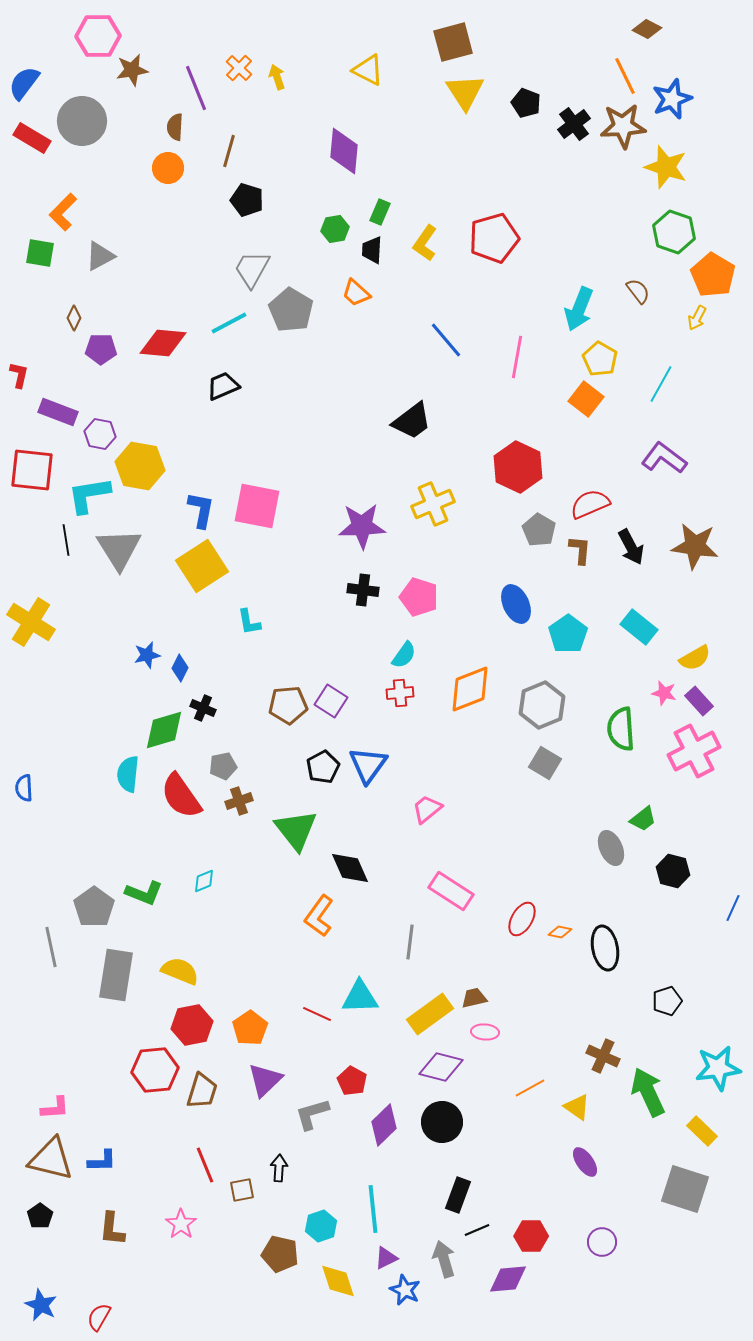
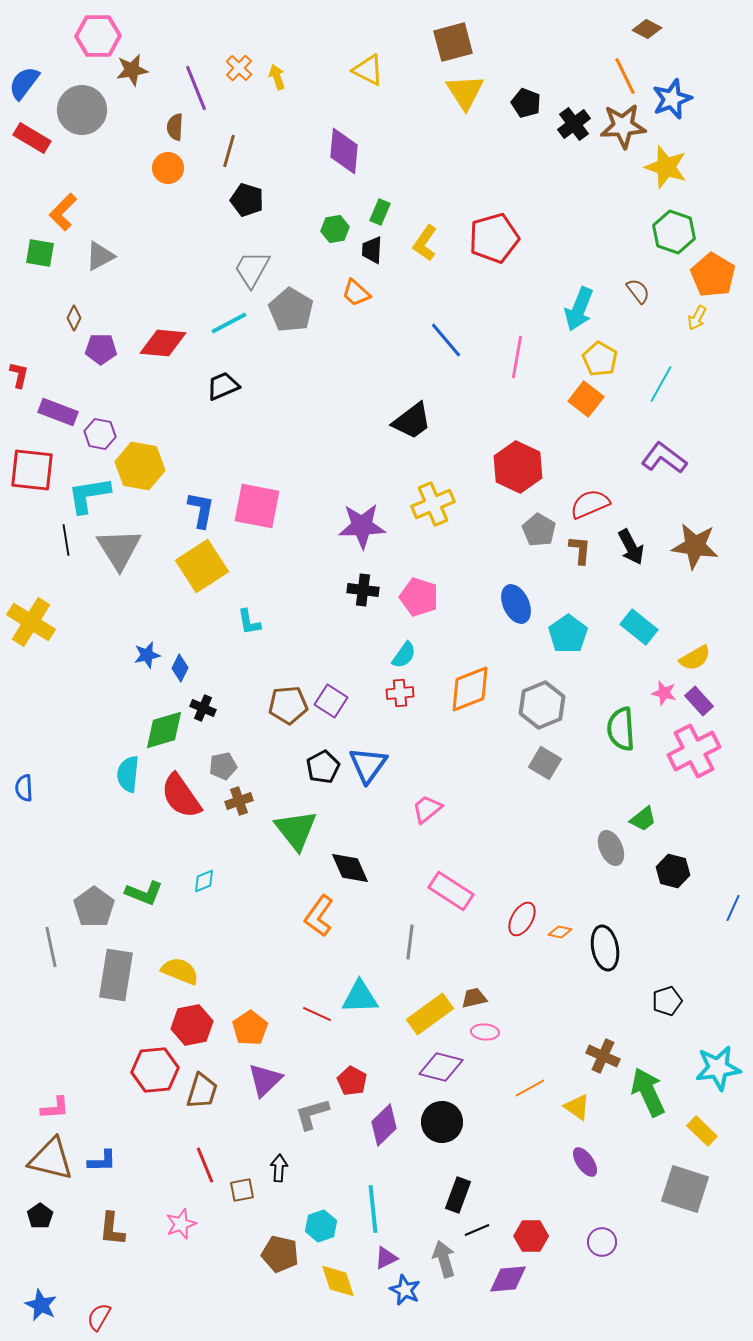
gray circle at (82, 121): moved 11 px up
pink star at (181, 1224): rotated 16 degrees clockwise
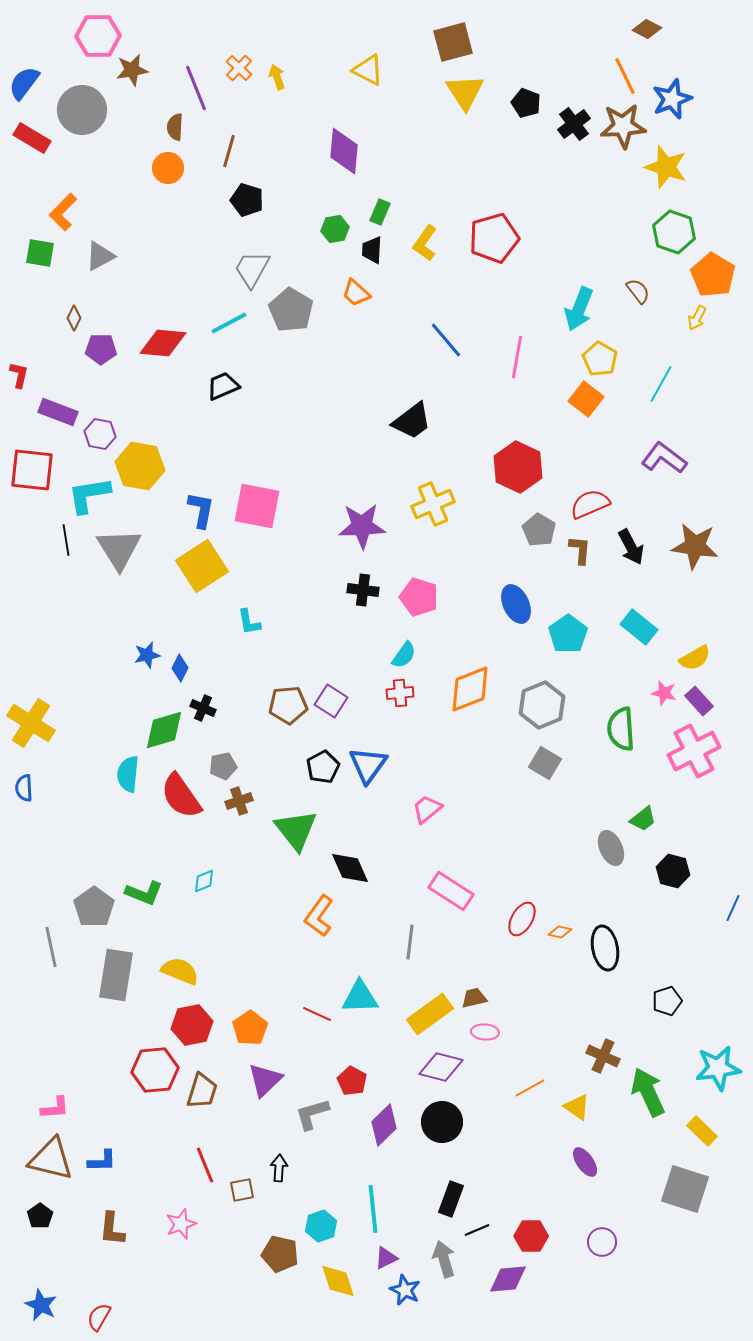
yellow cross at (31, 622): moved 101 px down
black rectangle at (458, 1195): moved 7 px left, 4 px down
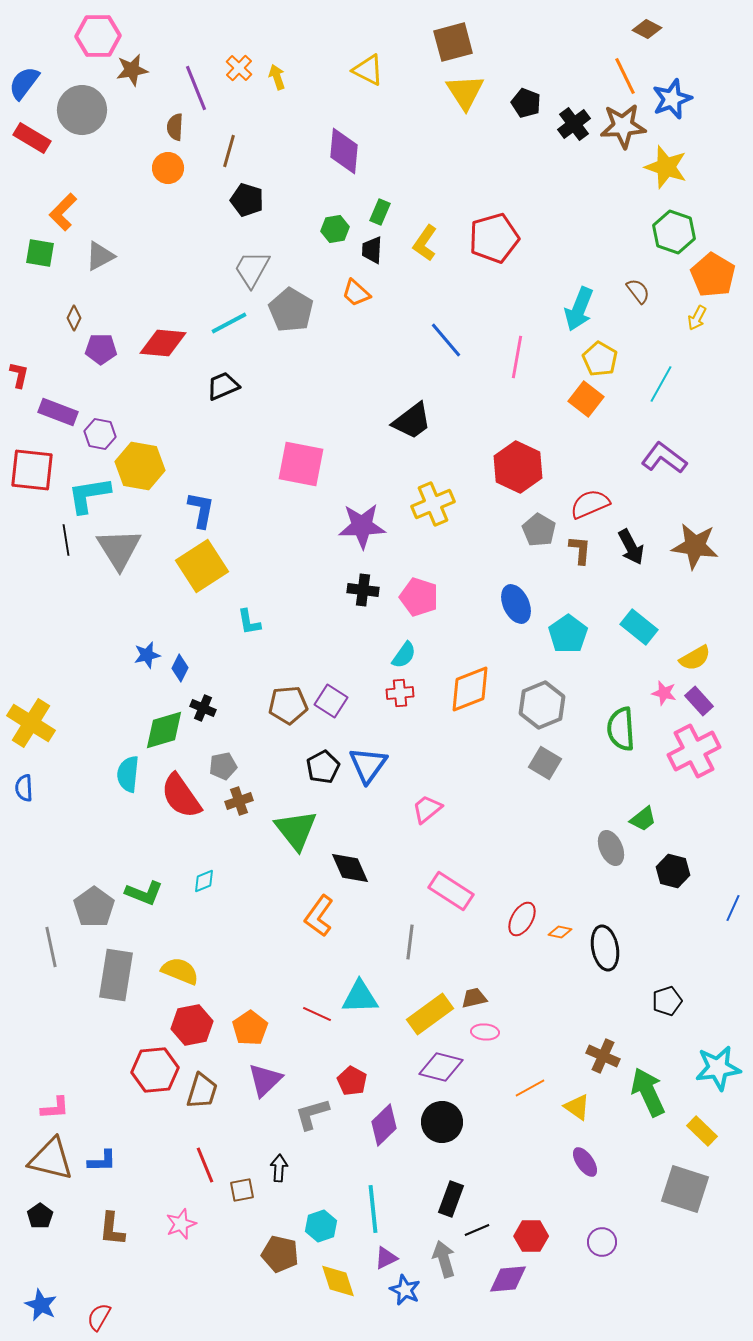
pink square at (257, 506): moved 44 px right, 42 px up
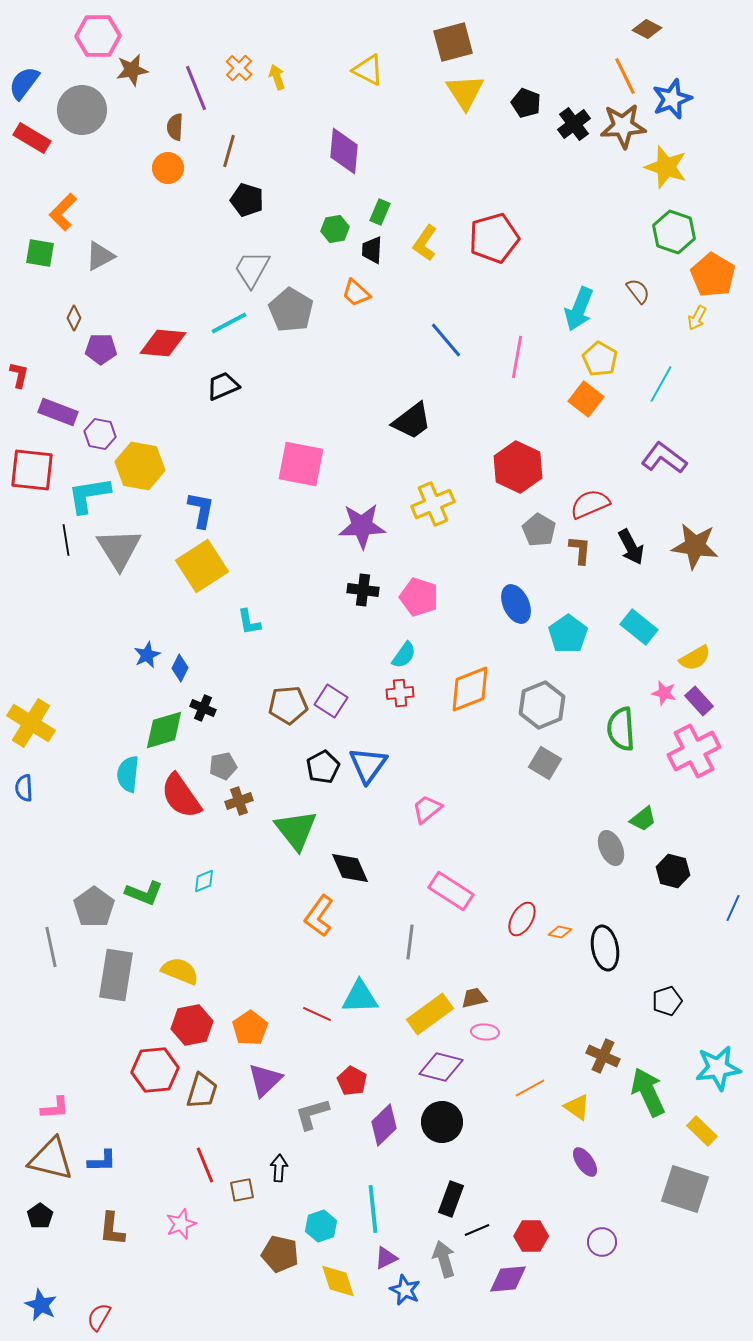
blue star at (147, 655): rotated 12 degrees counterclockwise
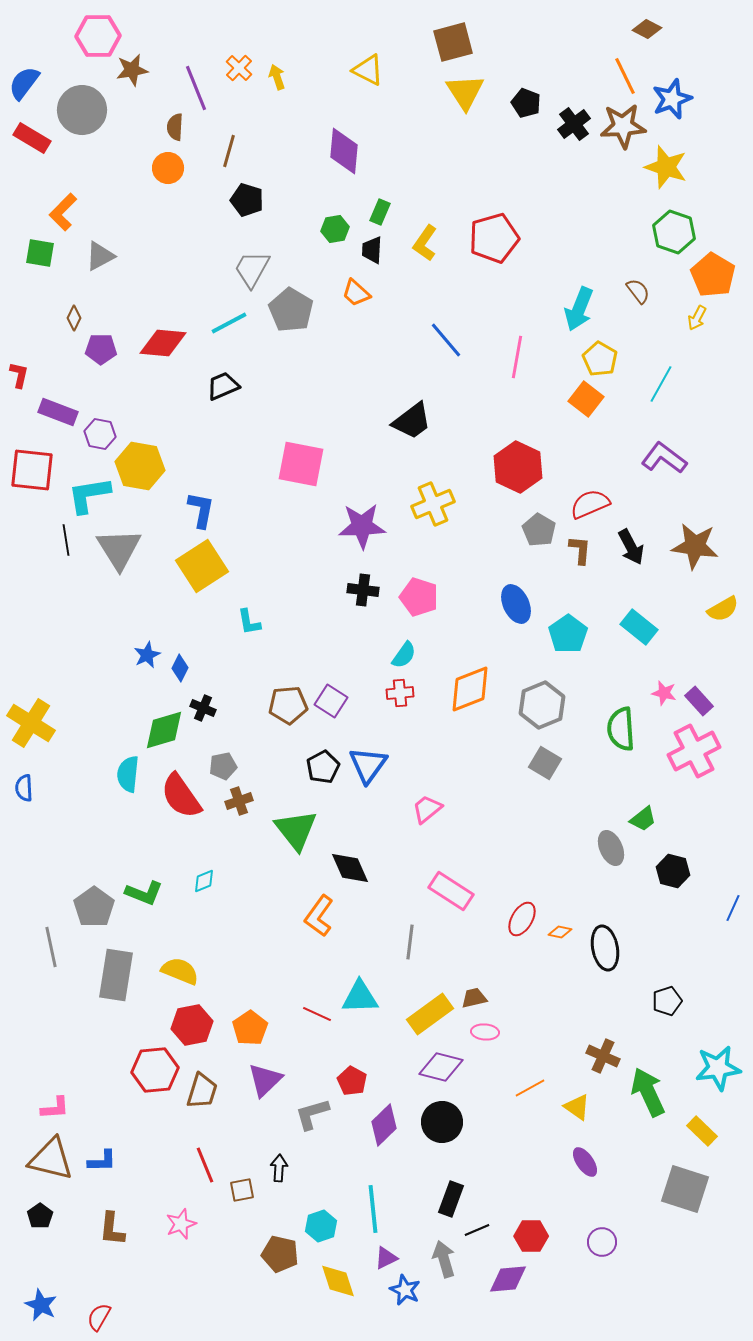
yellow semicircle at (695, 658): moved 28 px right, 49 px up
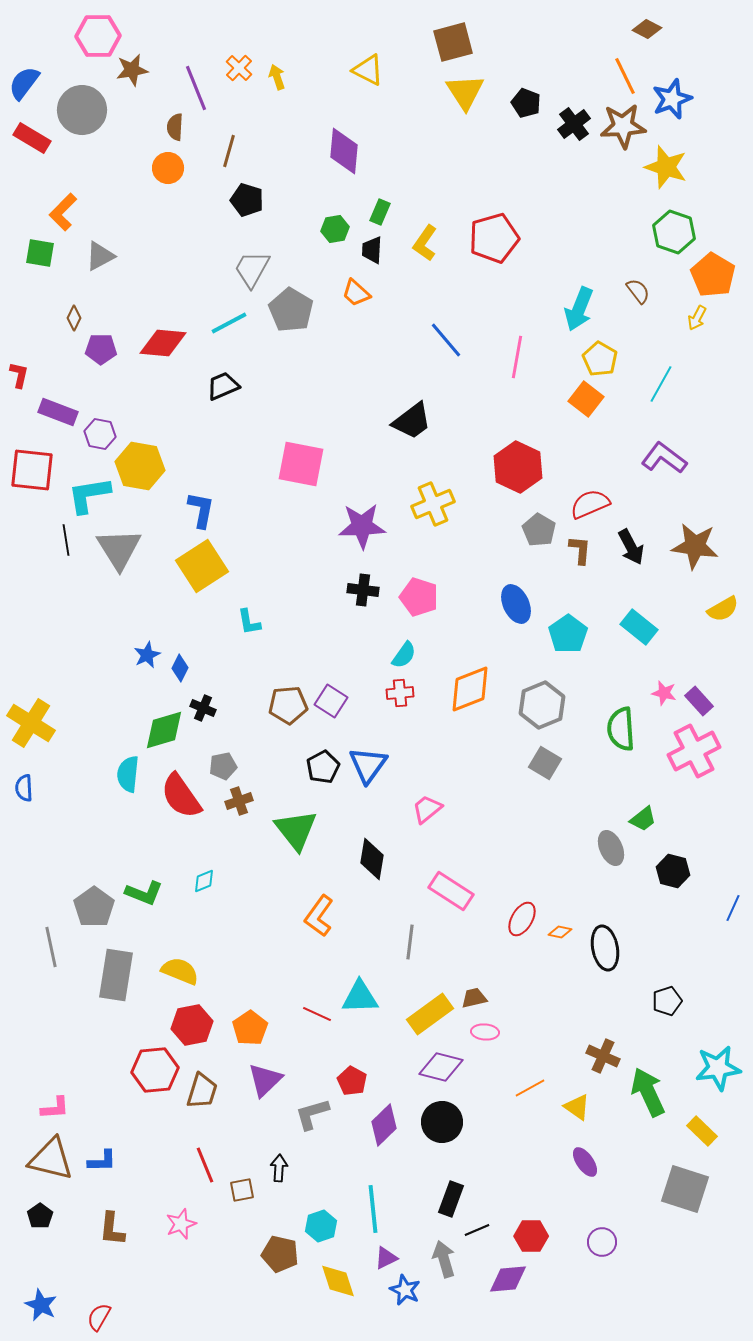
black diamond at (350, 868): moved 22 px right, 9 px up; rotated 33 degrees clockwise
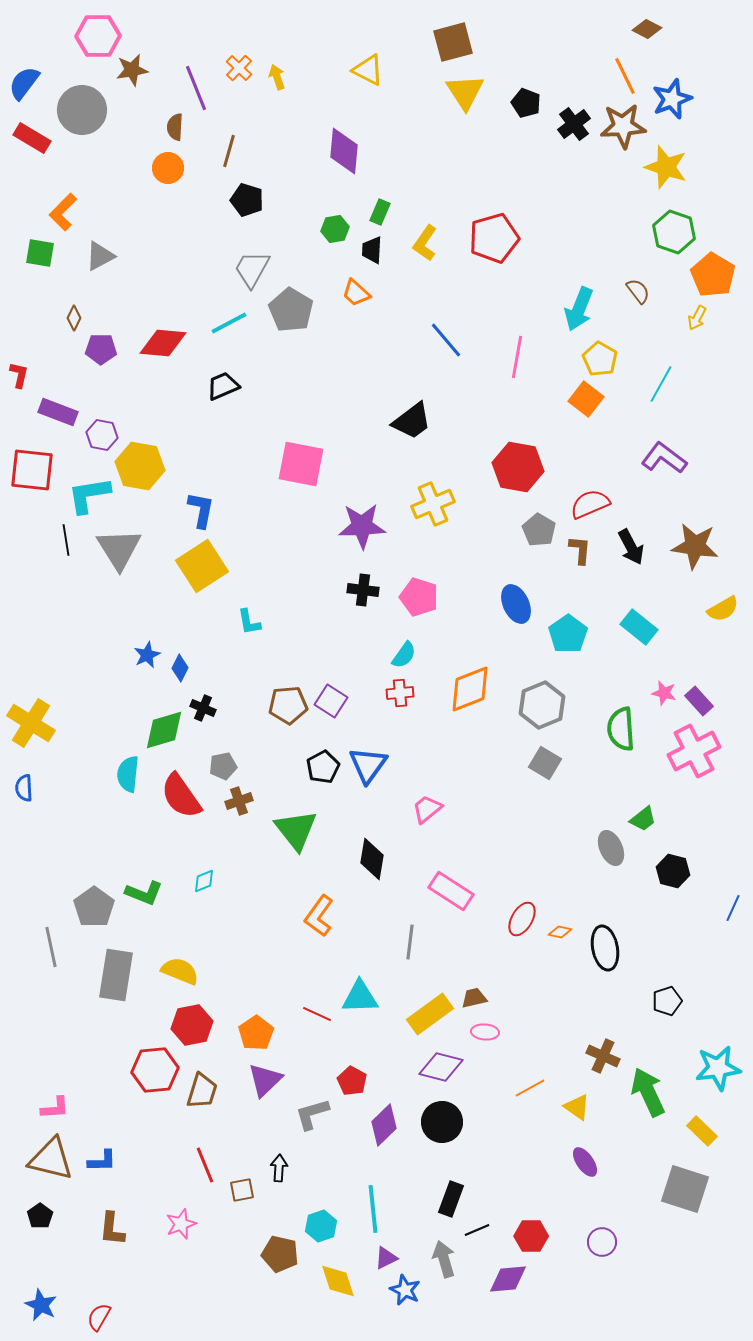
purple hexagon at (100, 434): moved 2 px right, 1 px down
red hexagon at (518, 467): rotated 15 degrees counterclockwise
orange pentagon at (250, 1028): moved 6 px right, 5 px down
